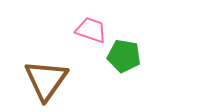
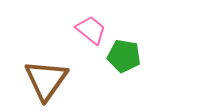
pink trapezoid: rotated 20 degrees clockwise
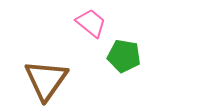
pink trapezoid: moved 7 px up
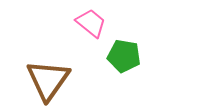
brown triangle: moved 2 px right
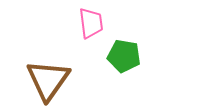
pink trapezoid: rotated 44 degrees clockwise
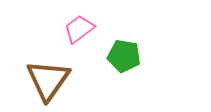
pink trapezoid: moved 12 px left, 6 px down; rotated 120 degrees counterclockwise
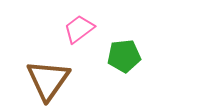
green pentagon: rotated 16 degrees counterclockwise
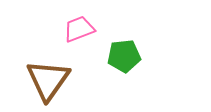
pink trapezoid: rotated 16 degrees clockwise
